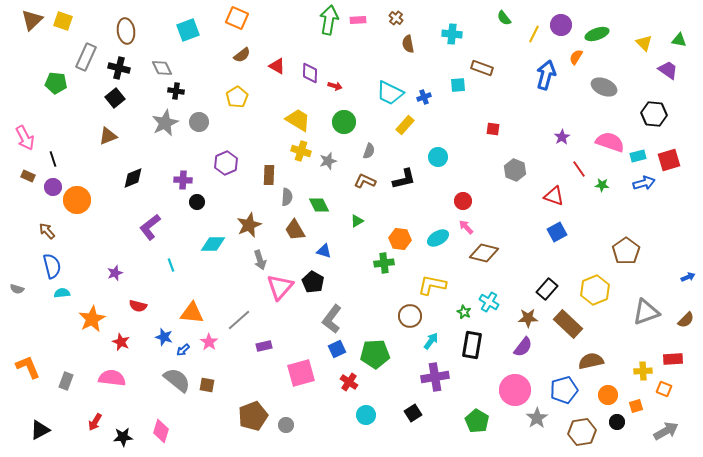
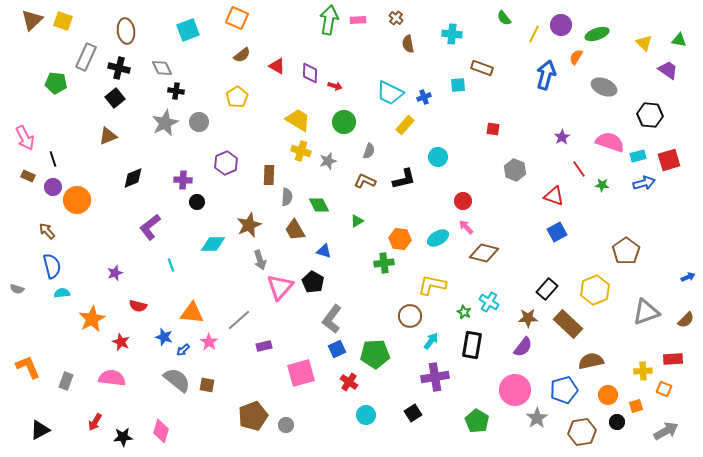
black hexagon at (654, 114): moved 4 px left, 1 px down
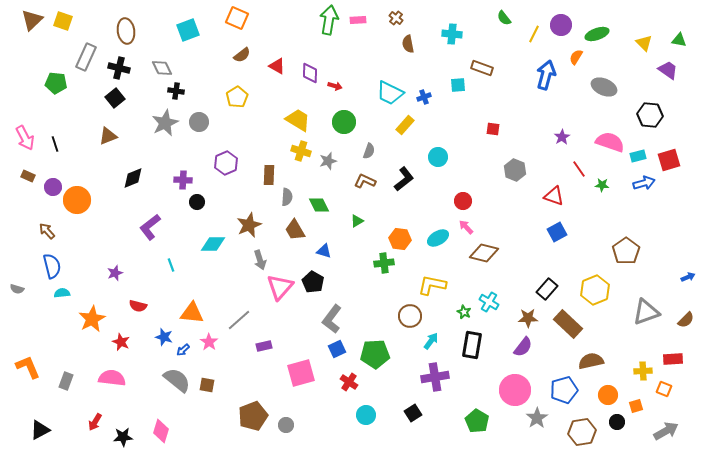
black line at (53, 159): moved 2 px right, 15 px up
black L-shape at (404, 179): rotated 25 degrees counterclockwise
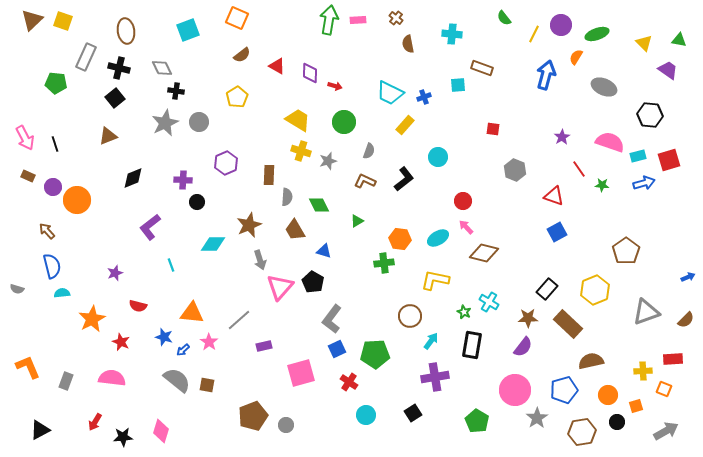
yellow L-shape at (432, 285): moved 3 px right, 5 px up
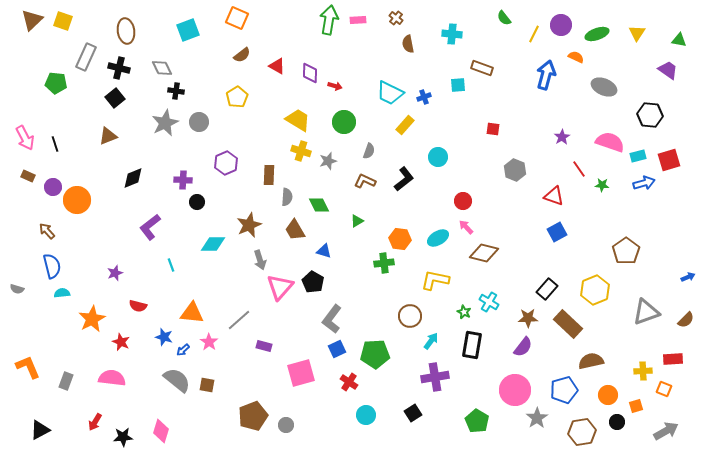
yellow triangle at (644, 43): moved 7 px left, 10 px up; rotated 18 degrees clockwise
orange semicircle at (576, 57): rotated 84 degrees clockwise
purple rectangle at (264, 346): rotated 28 degrees clockwise
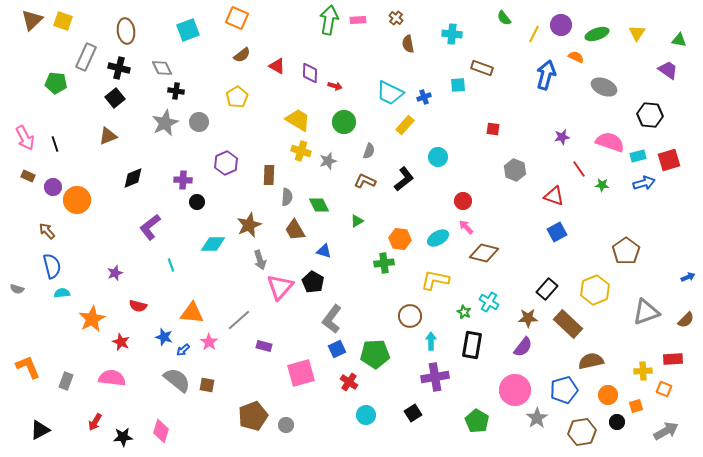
purple star at (562, 137): rotated 21 degrees clockwise
cyan arrow at (431, 341): rotated 36 degrees counterclockwise
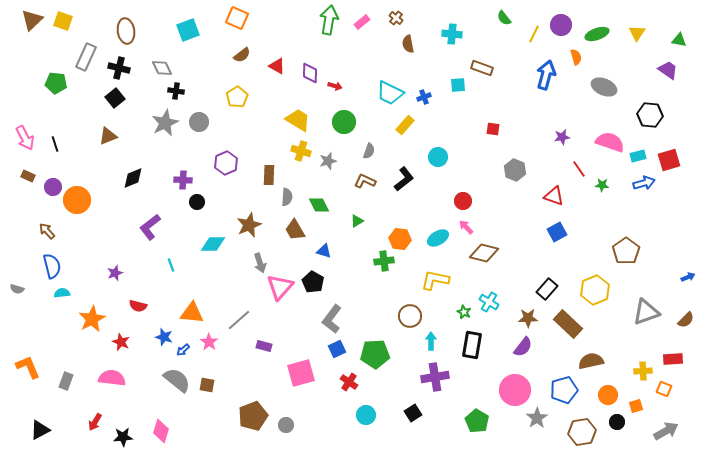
pink rectangle at (358, 20): moved 4 px right, 2 px down; rotated 35 degrees counterclockwise
orange semicircle at (576, 57): rotated 49 degrees clockwise
gray arrow at (260, 260): moved 3 px down
green cross at (384, 263): moved 2 px up
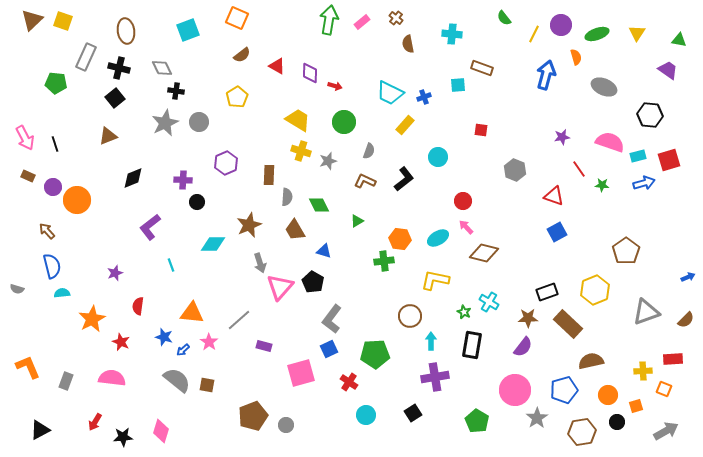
red square at (493, 129): moved 12 px left, 1 px down
black rectangle at (547, 289): moved 3 px down; rotated 30 degrees clockwise
red semicircle at (138, 306): rotated 84 degrees clockwise
blue square at (337, 349): moved 8 px left
